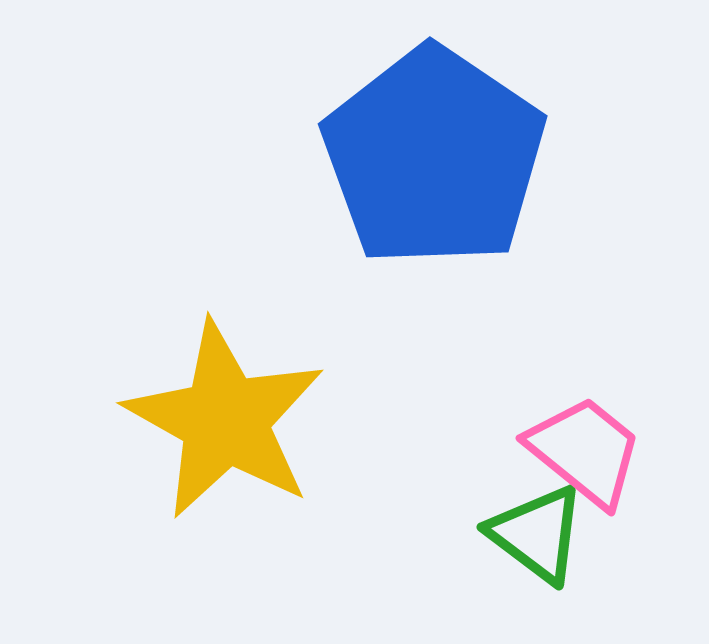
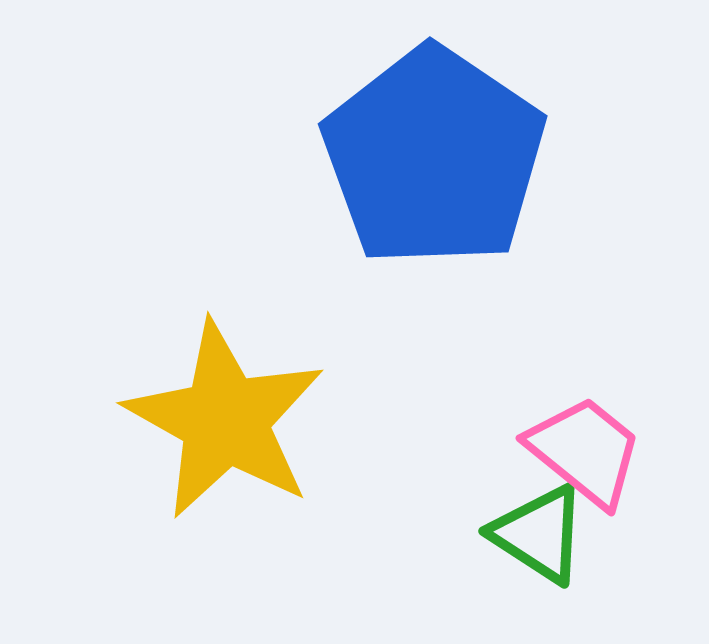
green triangle: moved 2 px right; rotated 4 degrees counterclockwise
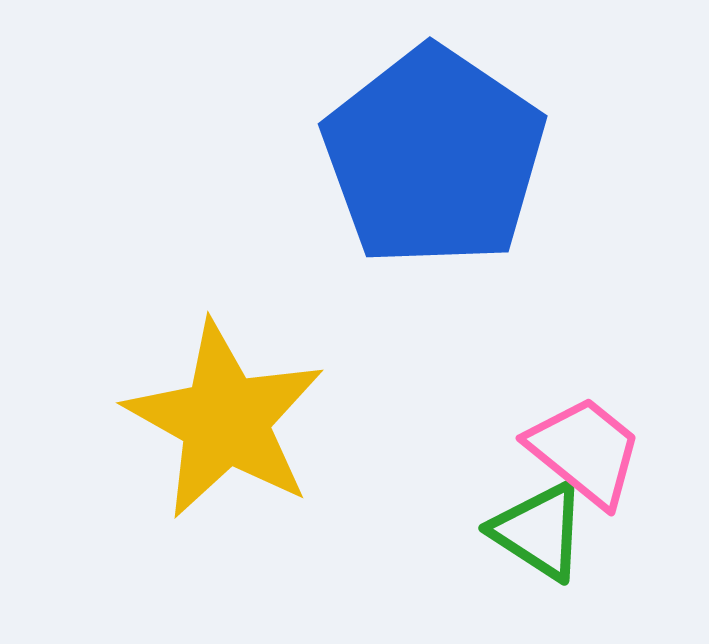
green triangle: moved 3 px up
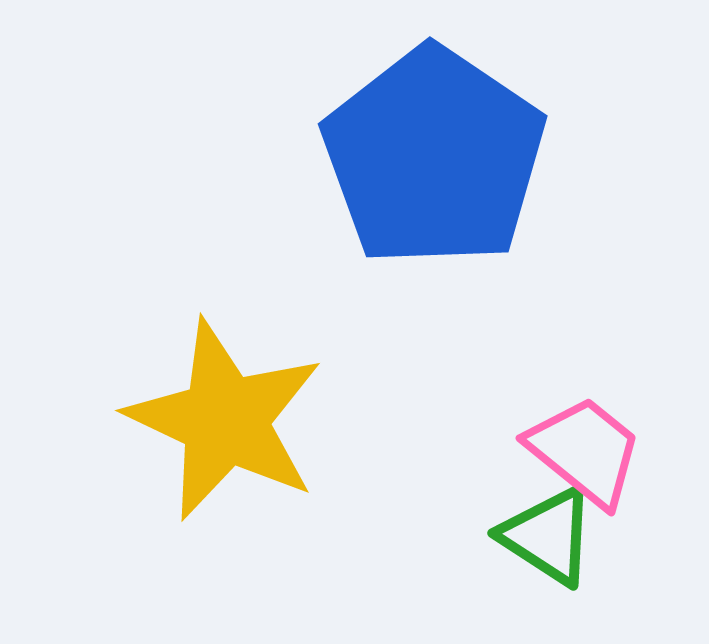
yellow star: rotated 4 degrees counterclockwise
green triangle: moved 9 px right, 5 px down
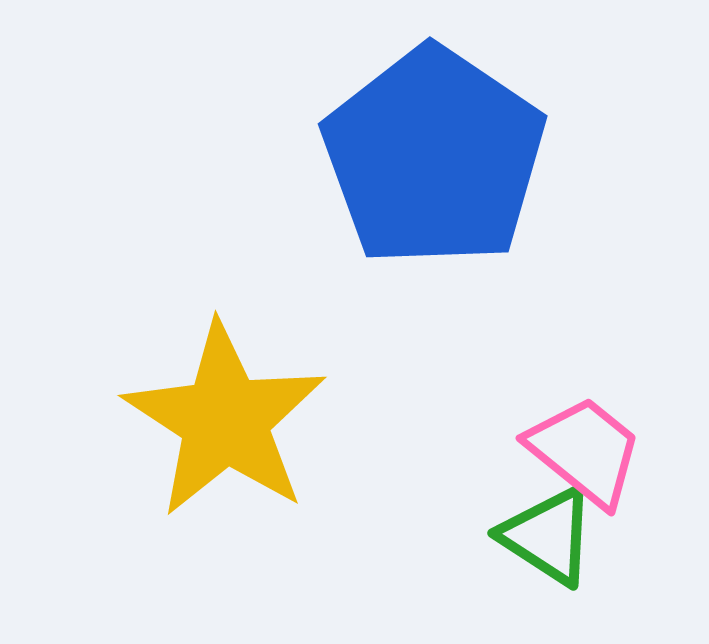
yellow star: rotated 8 degrees clockwise
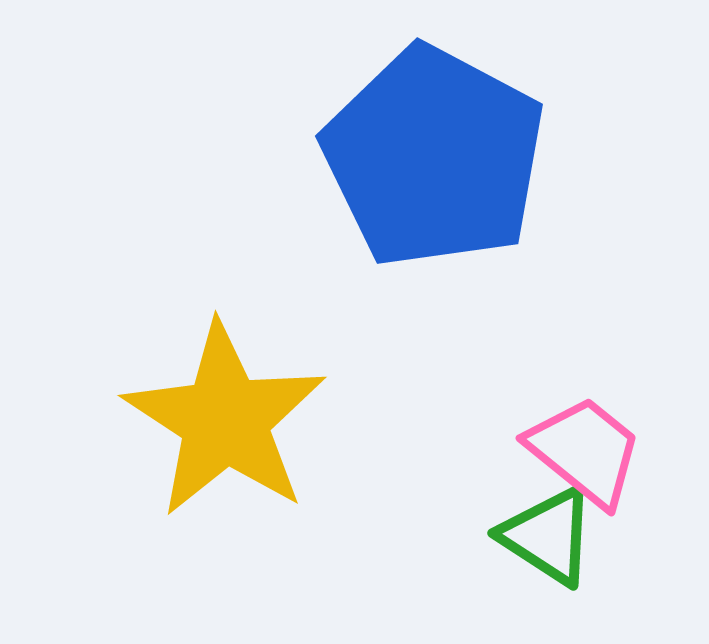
blue pentagon: rotated 6 degrees counterclockwise
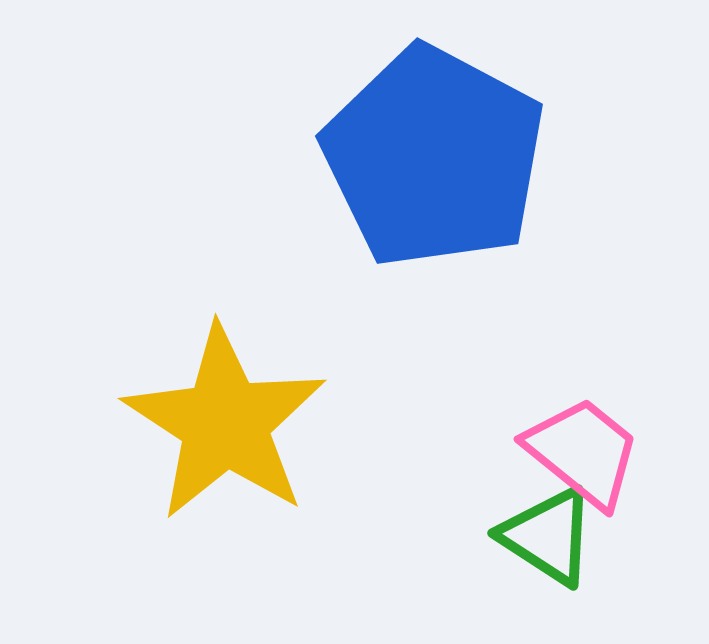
yellow star: moved 3 px down
pink trapezoid: moved 2 px left, 1 px down
